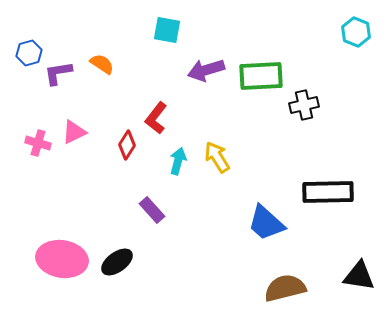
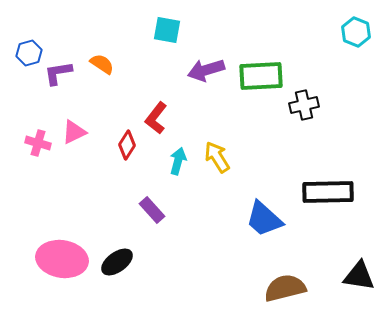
blue trapezoid: moved 2 px left, 4 px up
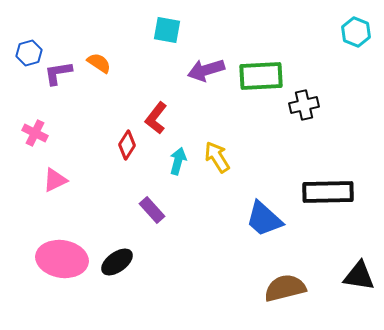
orange semicircle: moved 3 px left, 1 px up
pink triangle: moved 19 px left, 48 px down
pink cross: moved 3 px left, 10 px up; rotated 10 degrees clockwise
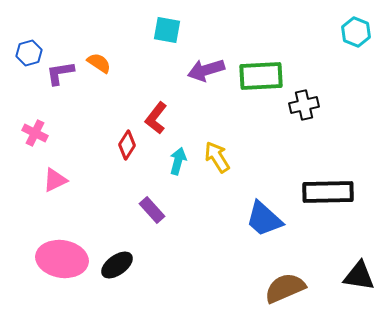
purple L-shape: moved 2 px right
black ellipse: moved 3 px down
brown semicircle: rotated 9 degrees counterclockwise
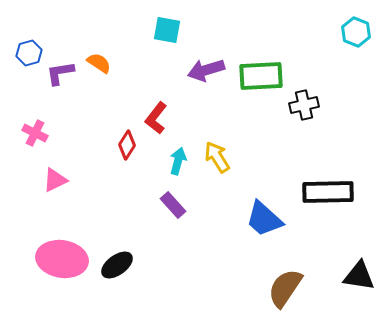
purple rectangle: moved 21 px right, 5 px up
brown semicircle: rotated 33 degrees counterclockwise
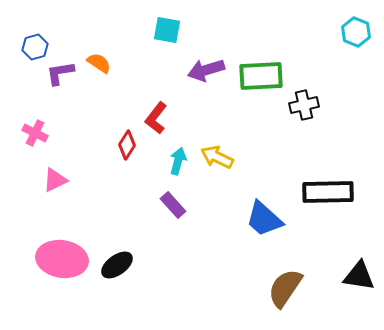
blue hexagon: moved 6 px right, 6 px up
yellow arrow: rotated 32 degrees counterclockwise
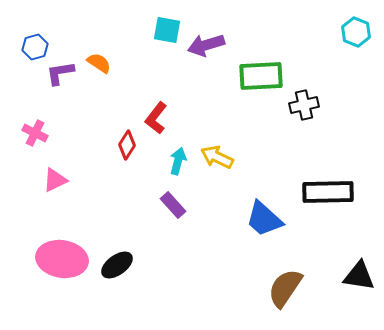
purple arrow: moved 25 px up
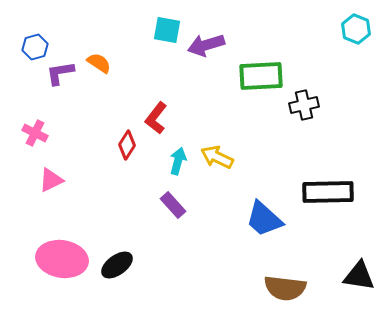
cyan hexagon: moved 3 px up
pink triangle: moved 4 px left
brown semicircle: rotated 117 degrees counterclockwise
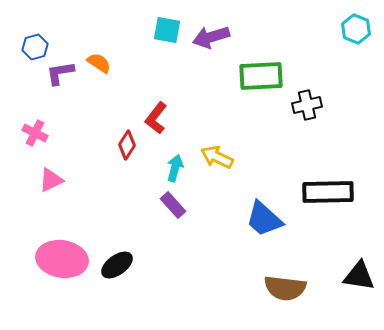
purple arrow: moved 5 px right, 8 px up
black cross: moved 3 px right
cyan arrow: moved 3 px left, 7 px down
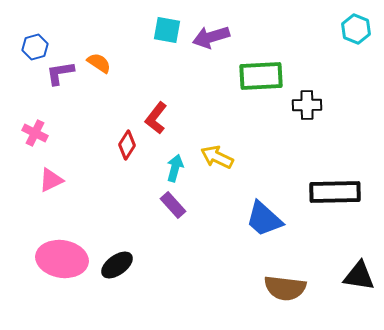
black cross: rotated 12 degrees clockwise
black rectangle: moved 7 px right
